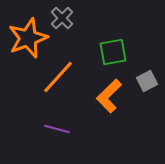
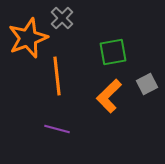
orange line: moved 1 px left, 1 px up; rotated 48 degrees counterclockwise
gray square: moved 3 px down
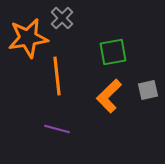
orange star: rotated 12 degrees clockwise
gray square: moved 1 px right, 6 px down; rotated 15 degrees clockwise
